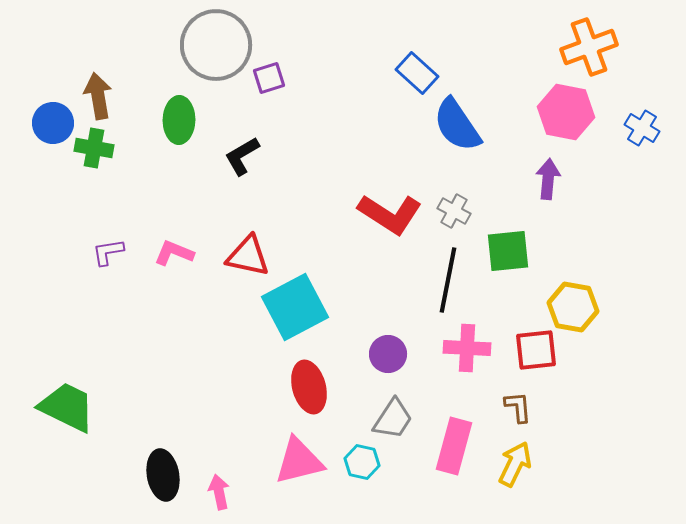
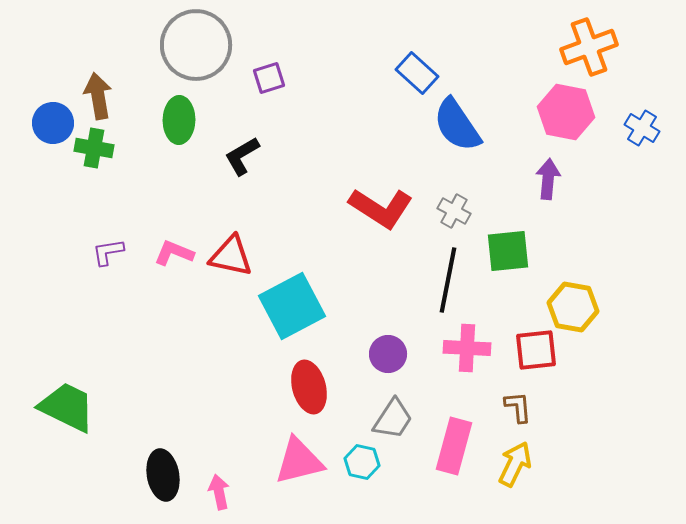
gray circle: moved 20 px left
red L-shape: moved 9 px left, 6 px up
red triangle: moved 17 px left
cyan square: moved 3 px left, 1 px up
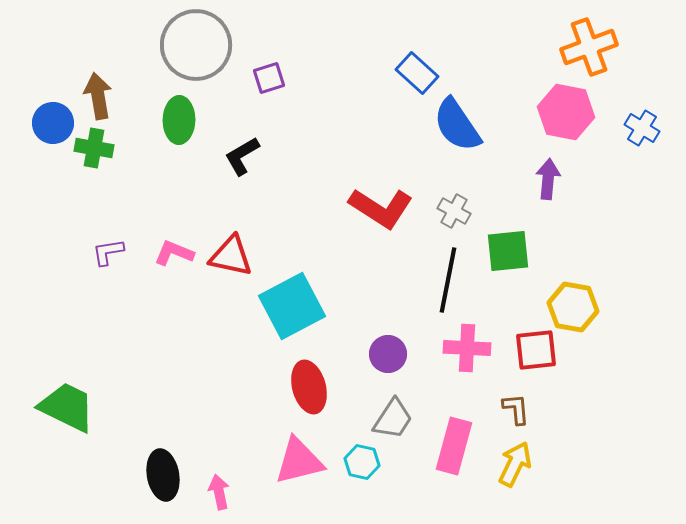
brown L-shape: moved 2 px left, 2 px down
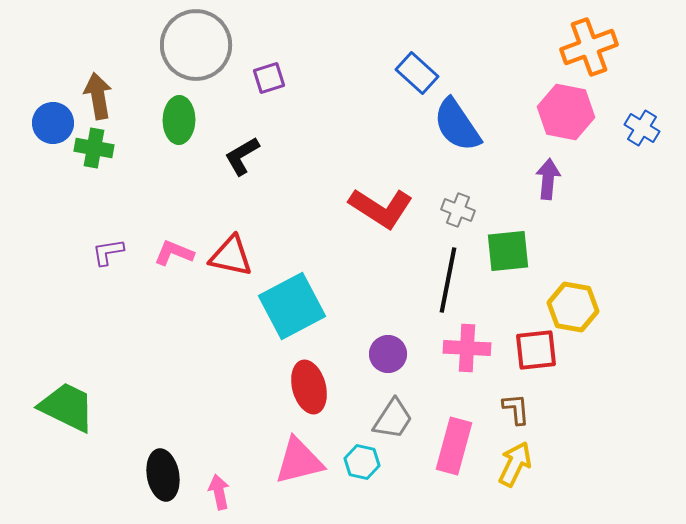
gray cross: moved 4 px right, 1 px up; rotated 8 degrees counterclockwise
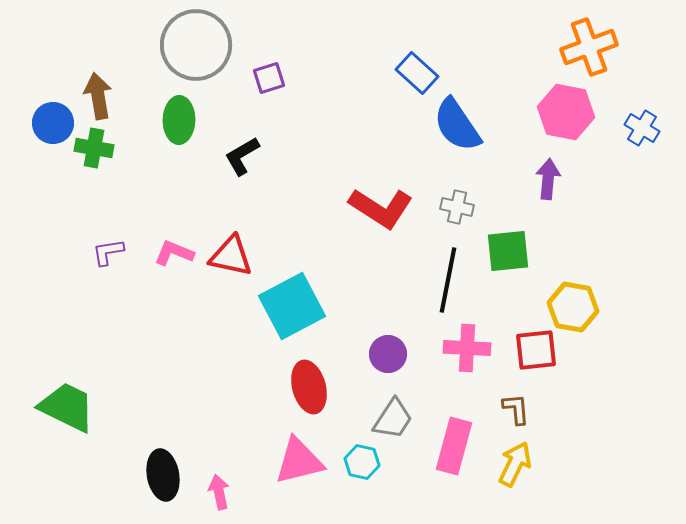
gray cross: moved 1 px left, 3 px up; rotated 8 degrees counterclockwise
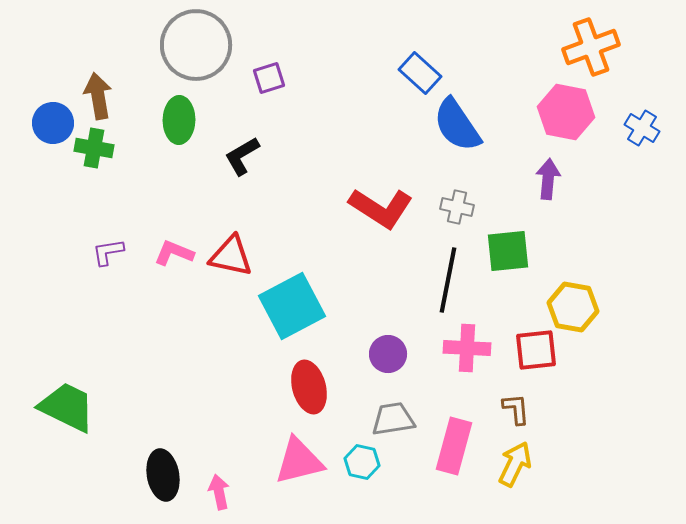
orange cross: moved 2 px right
blue rectangle: moved 3 px right
gray trapezoid: rotated 132 degrees counterclockwise
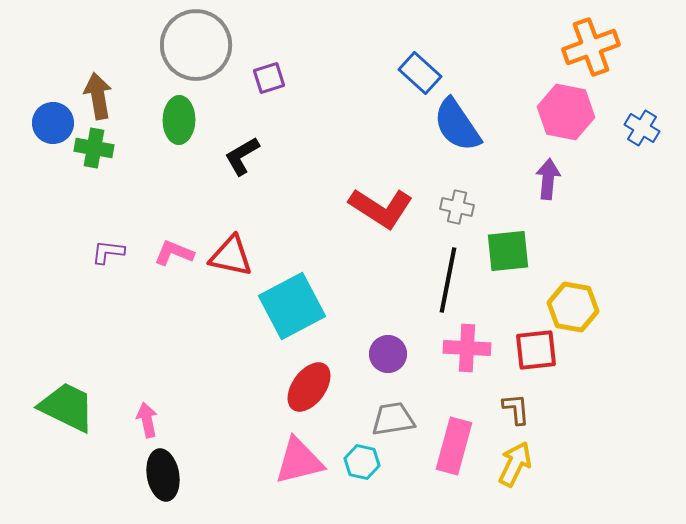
purple L-shape: rotated 16 degrees clockwise
red ellipse: rotated 51 degrees clockwise
pink arrow: moved 72 px left, 72 px up
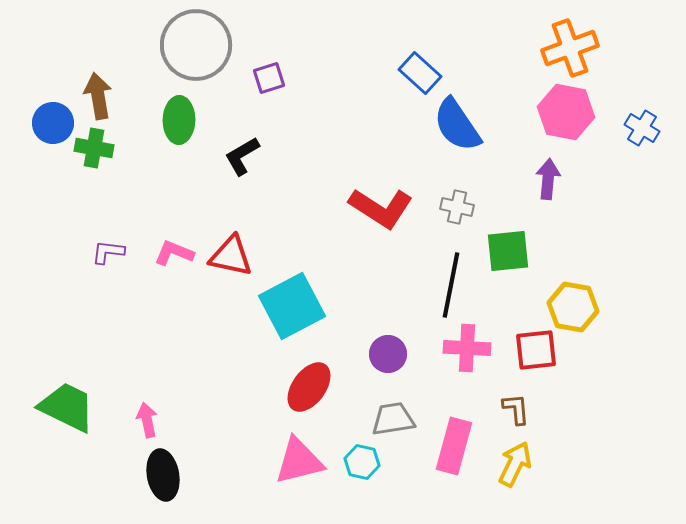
orange cross: moved 21 px left, 1 px down
black line: moved 3 px right, 5 px down
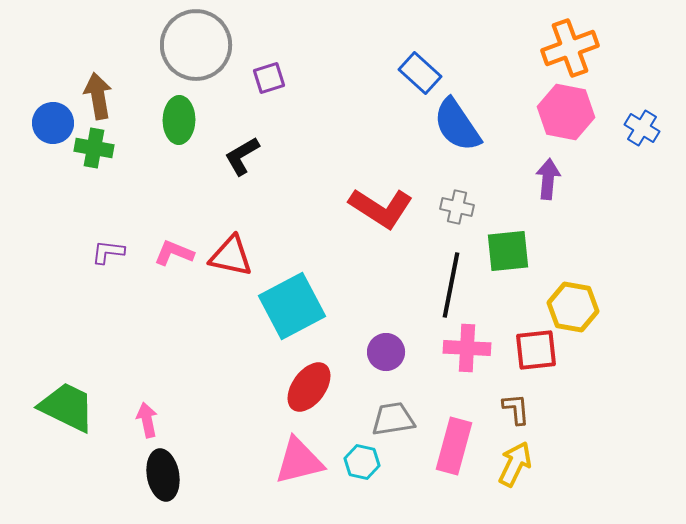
purple circle: moved 2 px left, 2 px up
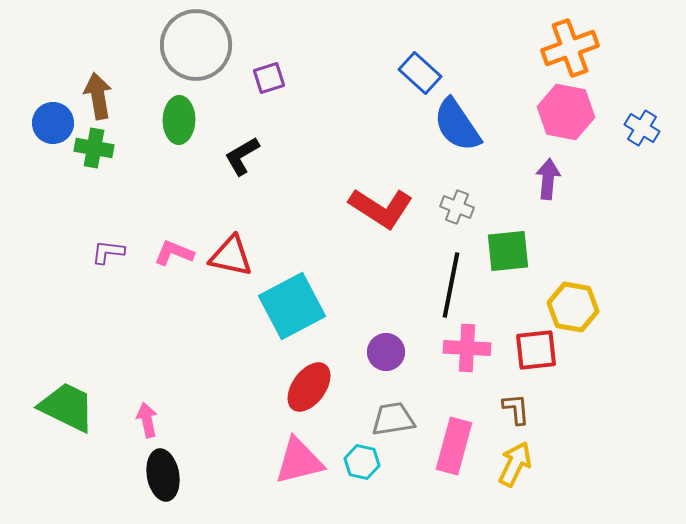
gray cross: rotated 8 degrees clockwise
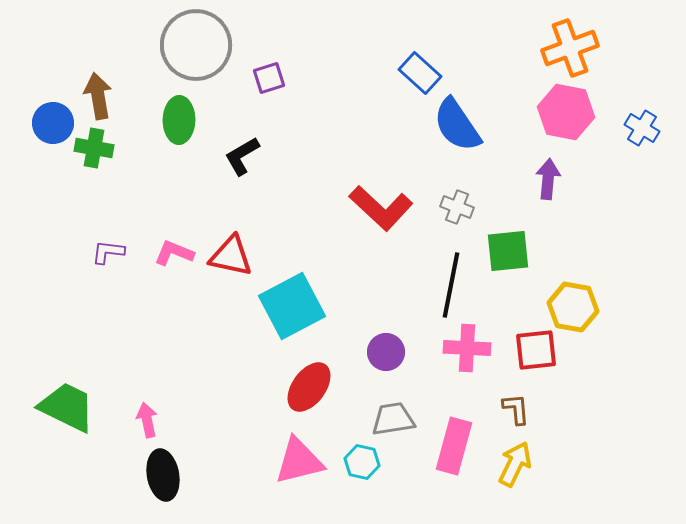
red L-shape: rotated 10 degrees clockwise
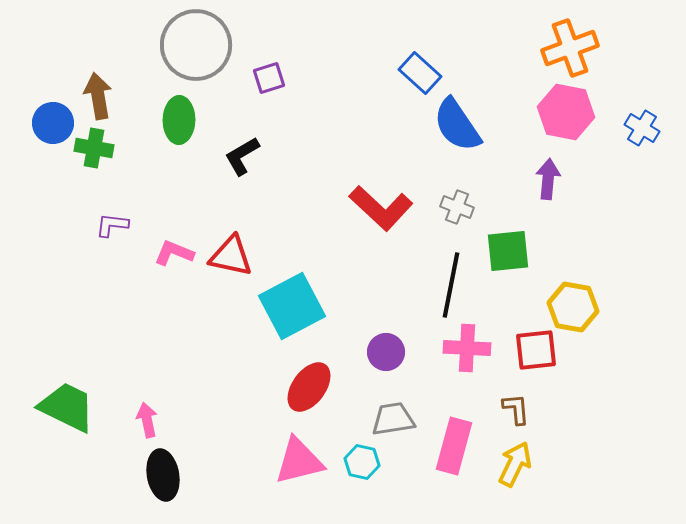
purple L-shape: moved 4 px right, 27 px up
